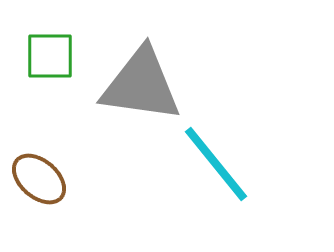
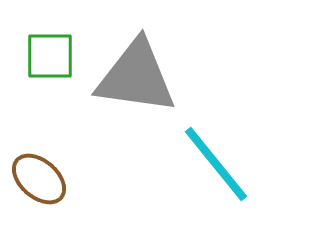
gray triangle: moved 5 px left, 8 px up
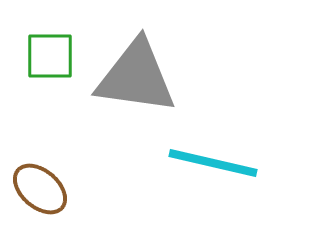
cyan line: moved 3 px left, 1 px up; rotated 38 degrees counterclockwise
brown ellipse: moved 1 px right, 10 px down
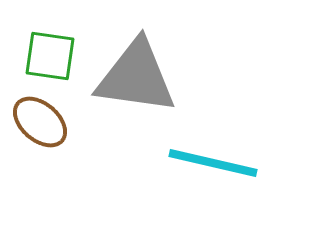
green square: rotated 8 degrees clockwise
brown ellipse: moved 67 px up
